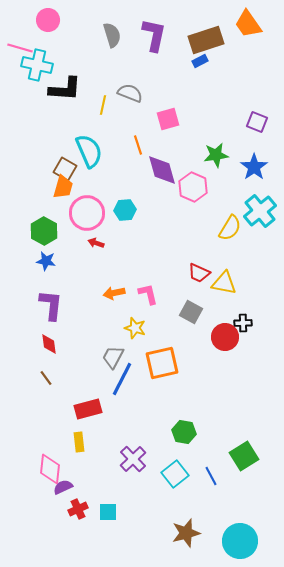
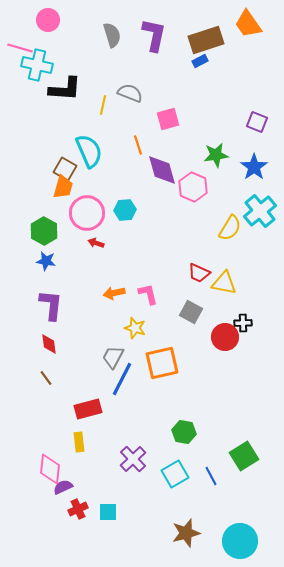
cyan square at (175, 474): rotated 8 degrees clockwise
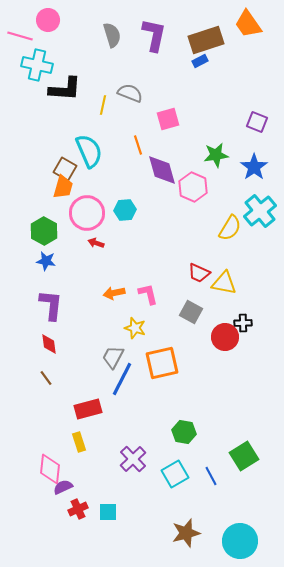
pink line at (20, 48): moved 12 px up
yellow rectangle at (79, 442): rotated 12 degrees counterclockwise
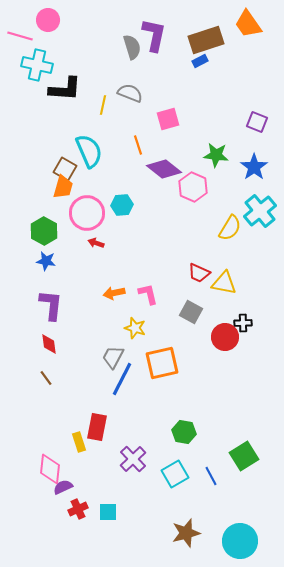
gray semicircle at (112, 35): moved 20 px right, 12 px down
green star at (216, 155): rotated 15 degrees clockwise
purple diamond at (162, 170): moved 2 px right, 1 px up; rotated 36 degrees counterclockwise
cyan hexagon at (125, 210): moved 3 px left, 5 px up
red rectangle at (88, 409): moved 9 px right, 18 px down; rotated 64 degrees counterclockwise
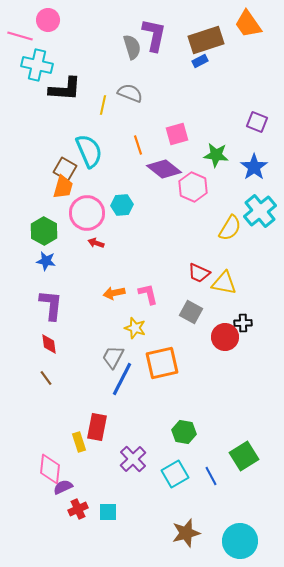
pink square at (168, 119): moved 9 px right, 15 px down
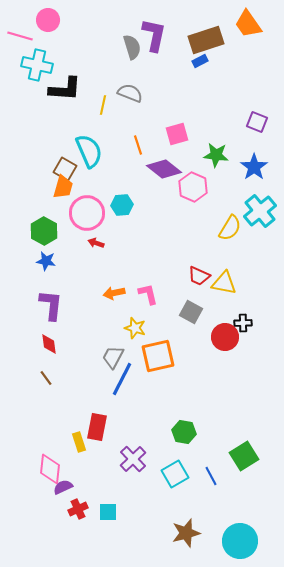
red trapezoid at (199, 273): moved 3 px down
orange square at (162, 363): moved 4 px left, 7 px up
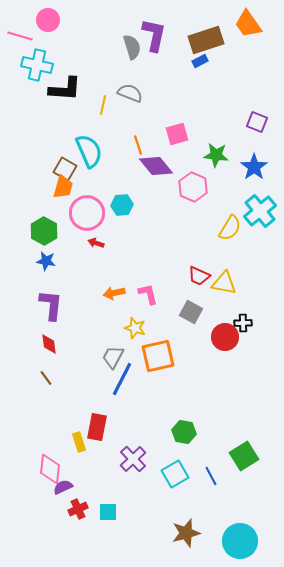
purple diamond at (164, 169): moved 8 px left, 3 px up; rotated 12 degrees clockwise
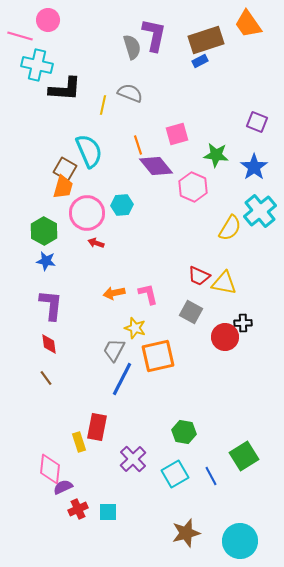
gray trapezoid at (113, 357): moved 1 px right, 7 px up
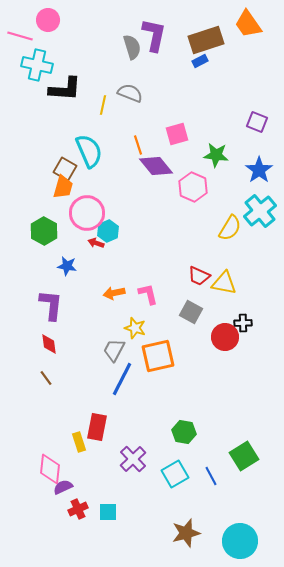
blue star at (254, 167): moved 5 px right, 3 px down
cyan hexagon at (122, 205): moved 14 px left, 26 px down; rotated 20 degrees counterclockwise
blue star at (46, 261): moved 21 px right, 5 px down
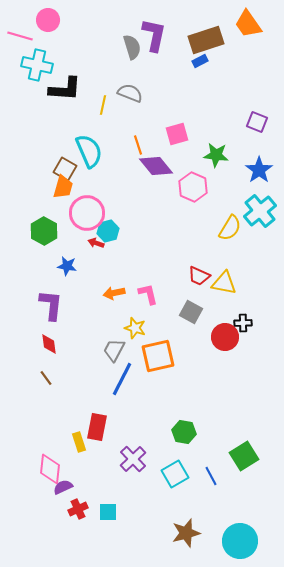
cyan hexagon at (108, 231): rotated 10 degrees clockwise
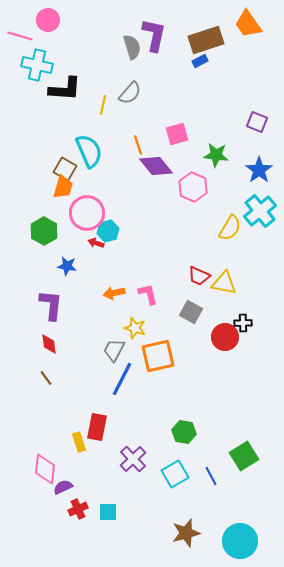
gray semicircle at (130, 93): rotated 110 degrees clockwise
pink diamond at (50, 469): moved 5 px left
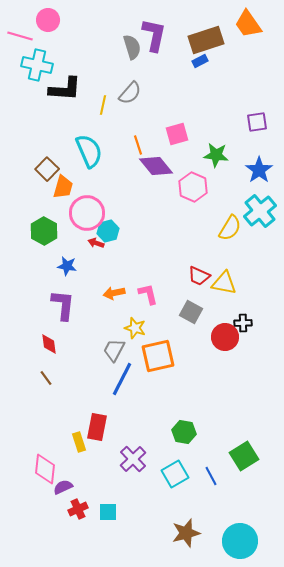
purple square at (257, 122): rotated 30 degrees counterclockwise
brown square at (65, 169): moved 18 px left; rotated 15 degrees clockwise
purple L-shape at (51, 305): moved 12 px right
